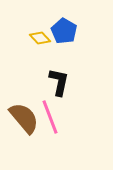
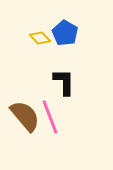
blue pentagon: moved 1 px right, 2 px down
black L-shape: moved 5 px right; rotated 12 degrees counterclockwise
brown semicircle: moved 1 px right, 2 px up
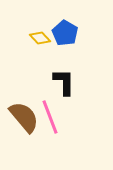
brown semicircle: moved 1 px left, 1 px down
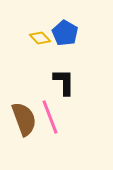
brown semicircle: moved 2 px down; rotated 20 degrees clockwise
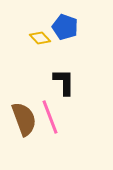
blue pentagon: moved 6 px up; rotated 10 degrees counterclockwise
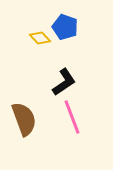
black L-shape: rotated 56 degrees clockwise
pink line: moved 22 px right
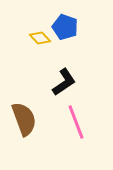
pink line: moved 4 px right, 5 px down
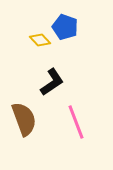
yellow diamond: moved 2 px down
black L-shape: moved 12 px left
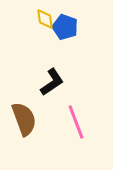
yellow diamond: moved 5 px right, 21 px up; rotated 35 degrees clockwise
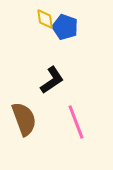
black L-shape: moved 2 px up
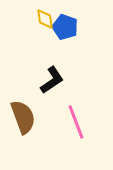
brown semicircle: moved 1 px left, 2 px up
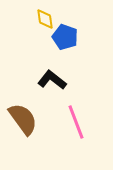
blue pentagon: moved 10 px down
black L-shape: rotated 108 degrees counterclockwise
brown semicircle: moved 2 px down; rotated 16 degrees counterclockwise
